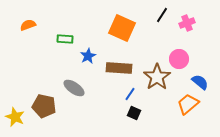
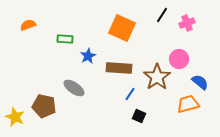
orange trapezoid: rotated 25 degrees clockwise
black square: moved 5 px right, 3 px down
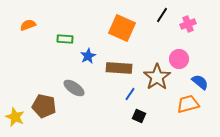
pink cross: moved 1 px right, 1 px down
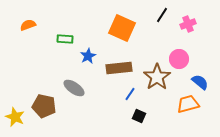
brown rectangle: rotated 10 degrees counterclockwise
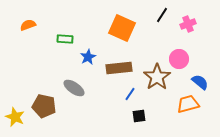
blue star: moved 1 px down
black square: rotated 32 degrees counterclockwise
